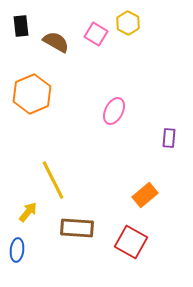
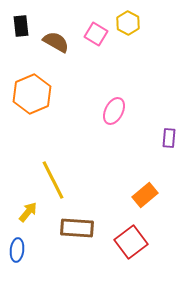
red square: rotated 24 degrees clockwise
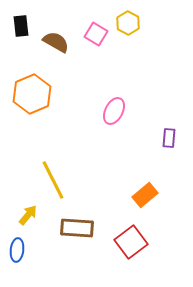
yellow arrow: moved 3 px down
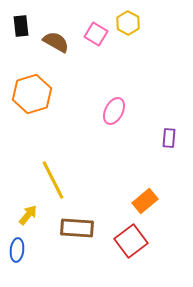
orange hexagon: rotated 6 degrees clockwise
orange rectangle: moved 6 px down
red square: moved 1 px up
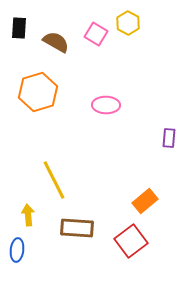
black rectangle: moved 2 px left, 2 px down; rotated 10 degrees clockwise
orange hexagon: moved 6 px right, 2 px up
pink ellipse: moved 8 px left, 6 px up; rotated 64 degrees clockwise
yellow line: moved 1 px right
yellow arrow: rotated 45 degrees counterclockwise
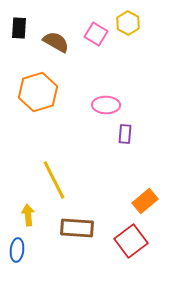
purple rectangle: moved 44 px left, 4 px up
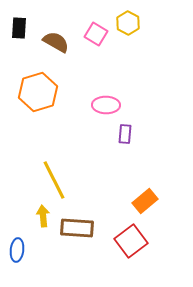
yellow arrow: moved 15 px right, 1 px down
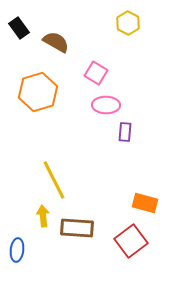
black rectangle: rotated 40 degrees counterclockwise
pink square: moved 39 px down
purple rectangle: moved 2 px up
orange rectangle: moved 2 px down; rotated 55 degrees clockwise
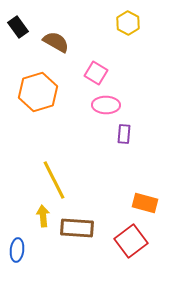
black rectangle: moved 1 px left, 1 px up
purple rectangle: moved 1 px left, 2 px down
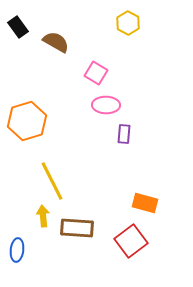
orange hexagon: moved 11 px left, 29 px down
yellow line: moved 2 px left, 1 px down
